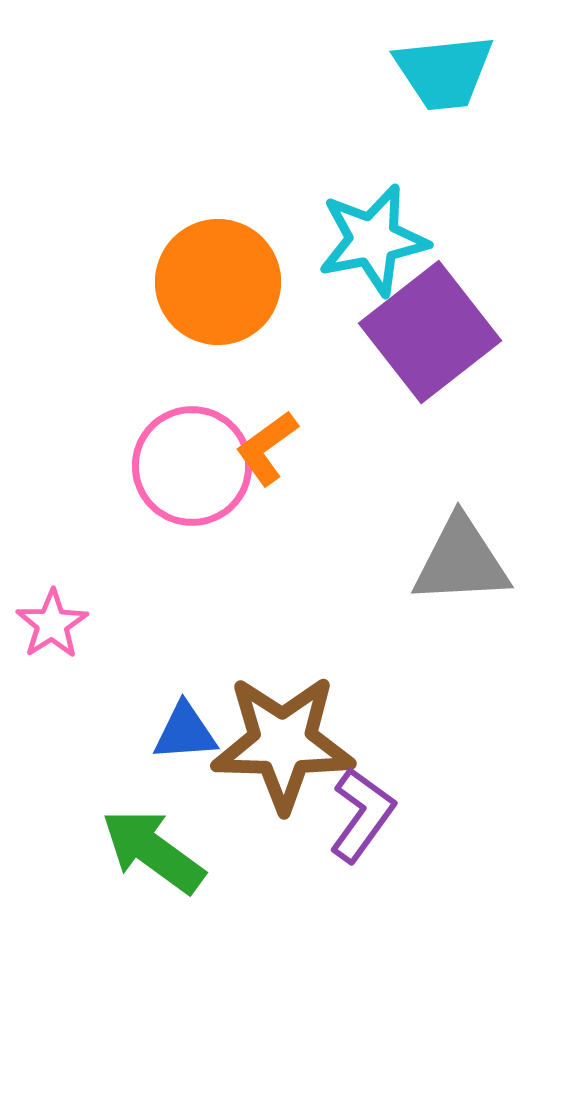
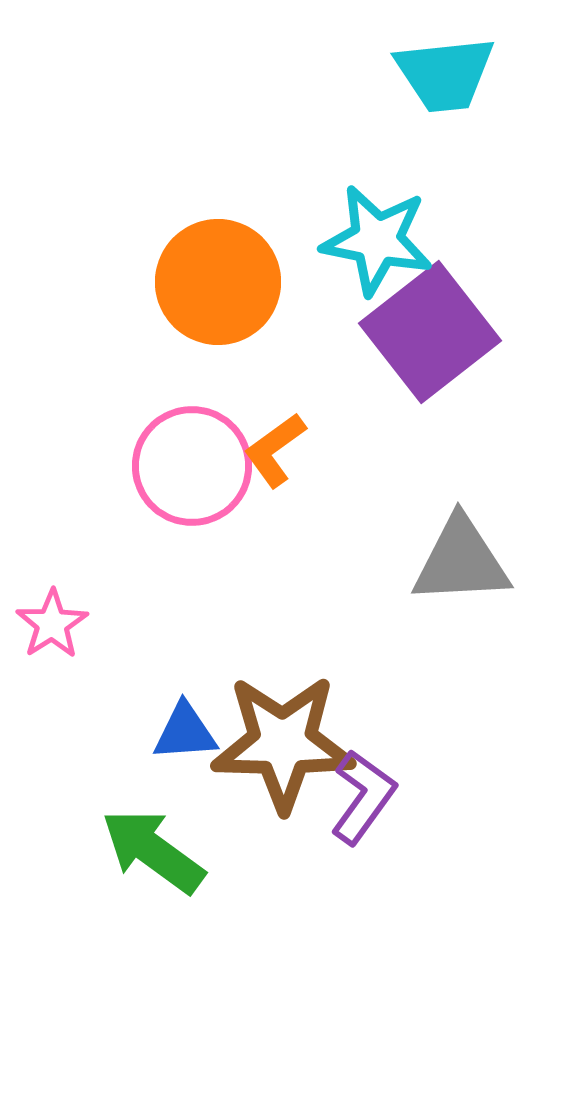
cyan trapezoid: moved 1 px right, 2 px down
cyan star: moved 4 px right; rotated 22 degrees clockwise
orange L-shape: moved 8 px right, 2 px down
purple L-shape: moved 1 px right, 18 px up
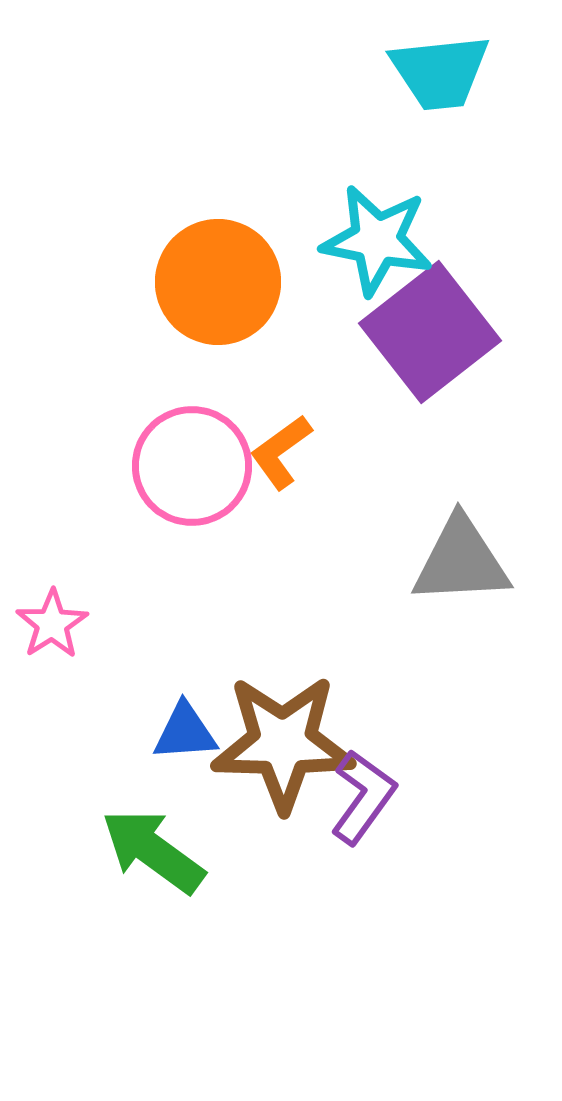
cyan trapezoid: moved 5 px left, 2 px up
orange L-shape: moved 6 px right, 2 px down
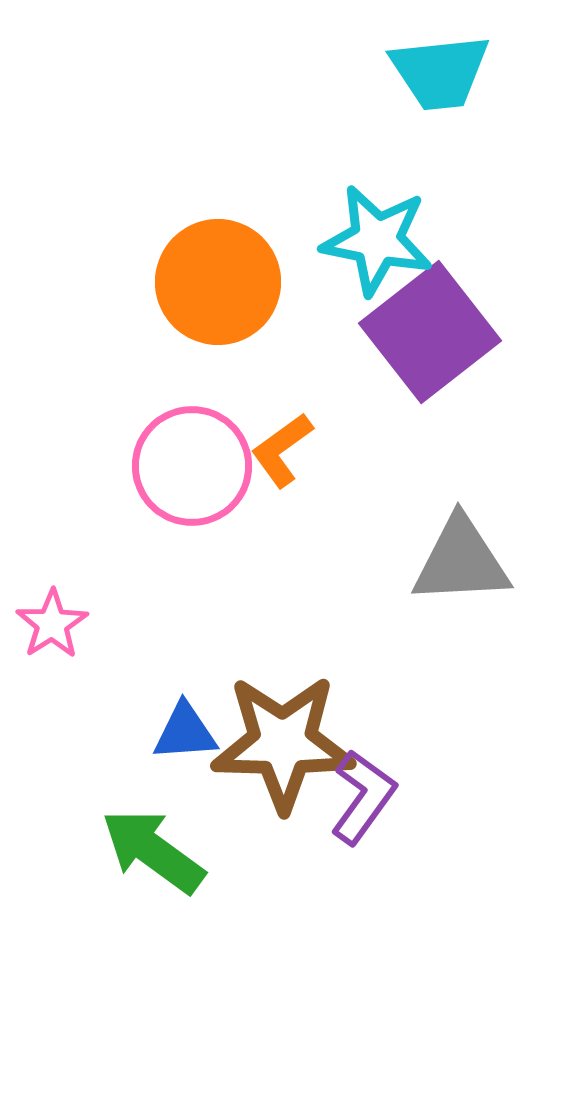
orange L-shape: moved 1 px right, 2 px up
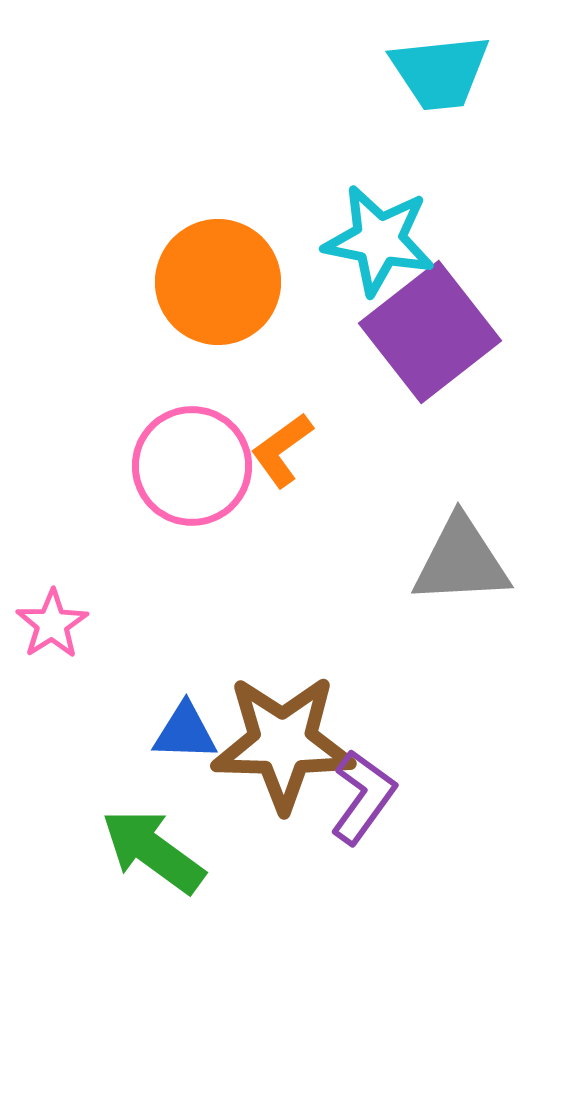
cyan star: moved 2 px right
blue triangle: rotated 6 degrees clockwise
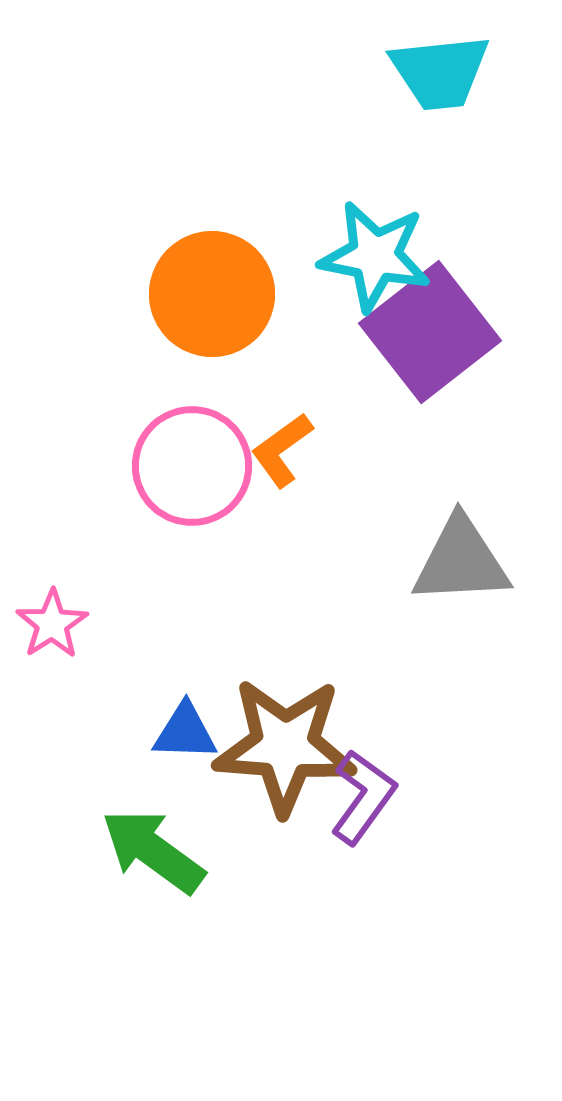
cyan star: moved 4 px left, 16 px down
orange circle: moved 6 px left, 12 px down
brown star: moved 2 px right, 3 px down; rotated 3 degrees clockwise
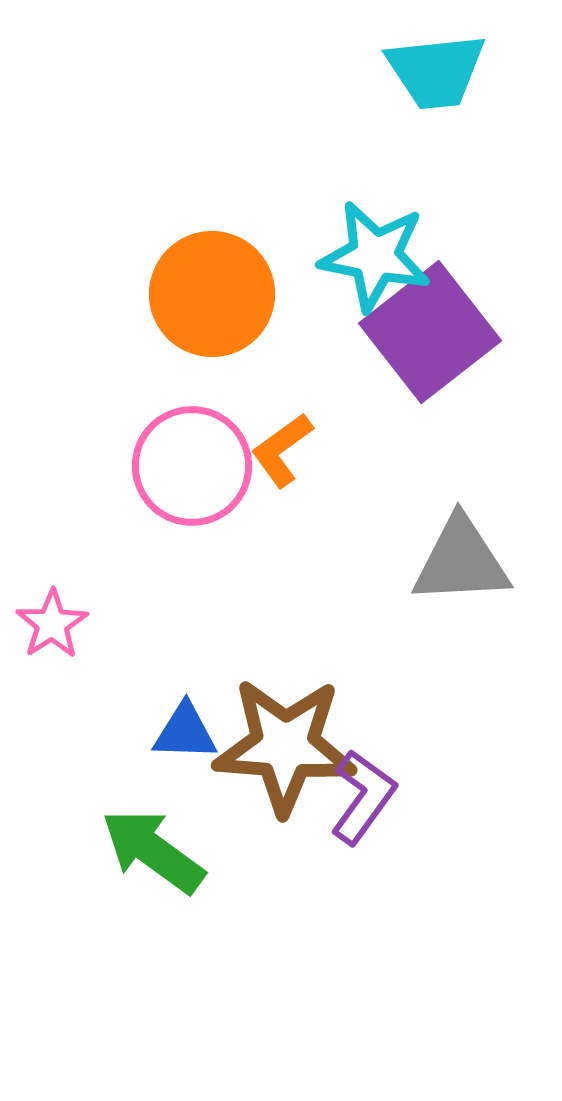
cyan trapezoid: moved 4 px left, 1 px up
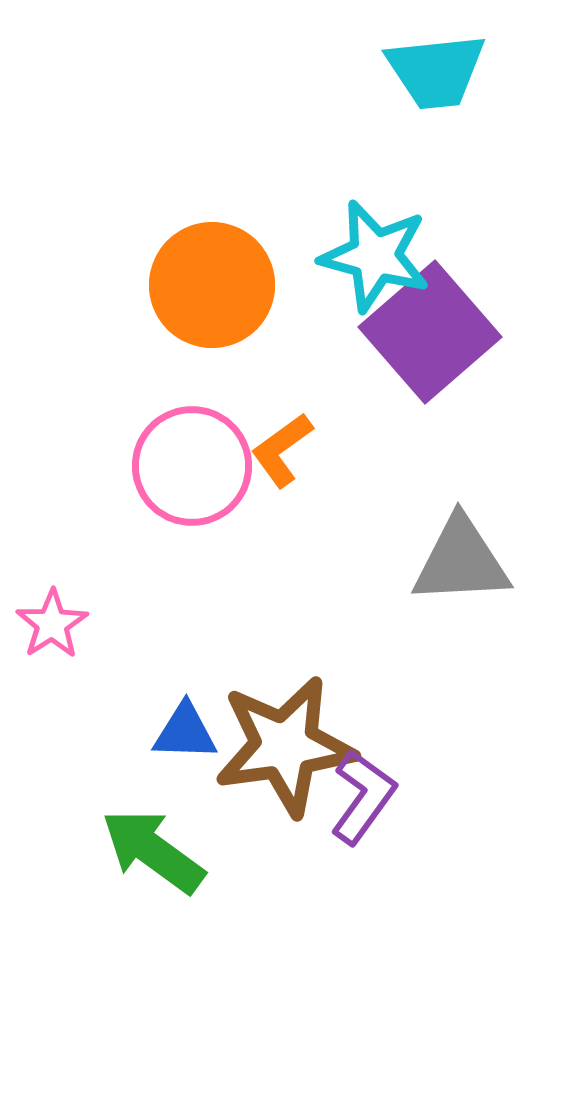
cyan star: rotated 4 degrees clockwise
orange circle: moved 9 px up
purple square: rotated 3 degrees counterclockwise
brown star: rotated 12 degrees counterclockwise
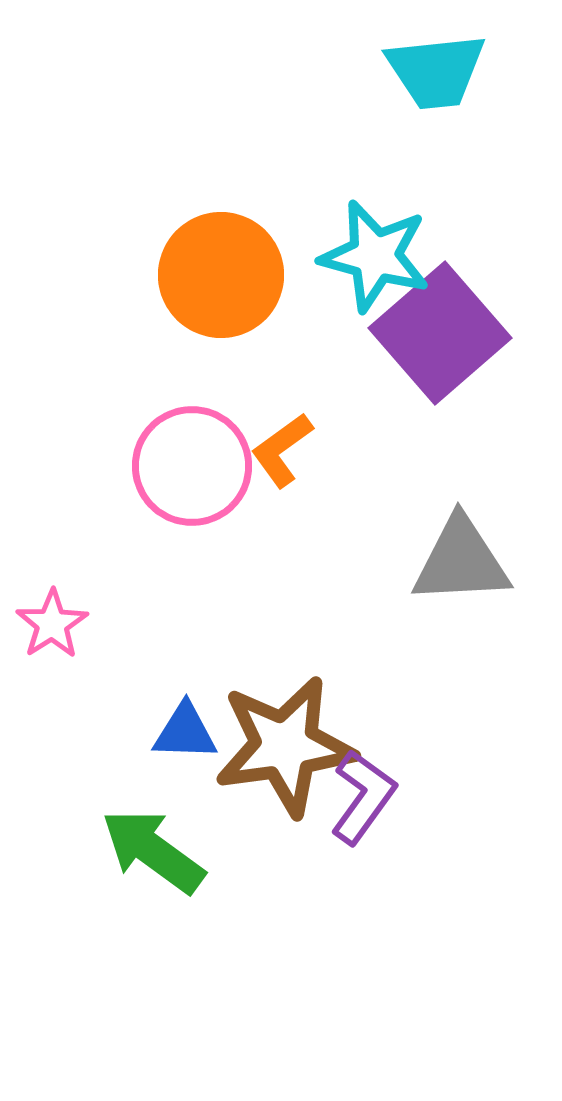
orange circle: moved 9 px right, 10 px up
purple square: moved 10 px right, 1 px down
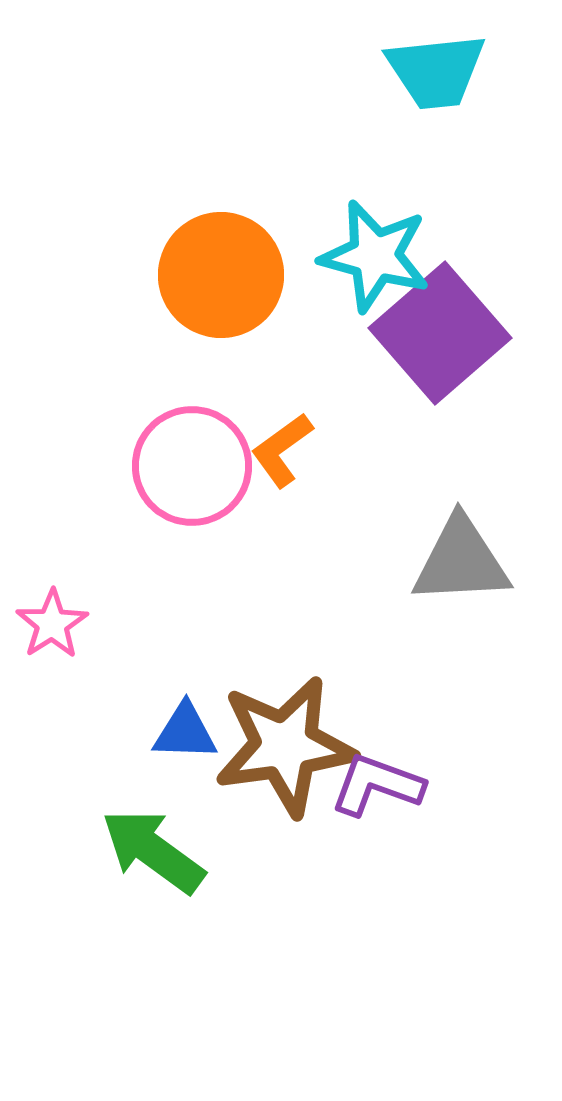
purple L-shape: moved 14 px right, 12 px up; rotated 106 degrees counterclockwise
